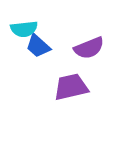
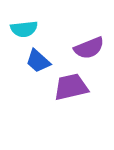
blue trapezoid: moved 15 px down
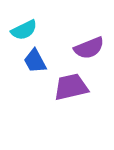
cyan semicircle: moved 1 px down; rotated 20 degrees counterclockwise
blue trapezoid: moved 3 px left; rotated 20 degrees clockwise
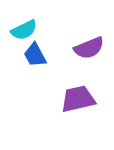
blue trapezoid: moved 6 px up
purple trapezoid: moved 7 px right, 12 px down
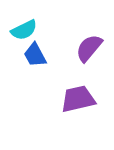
purple semicircle: rotated 152 degrees clockwise
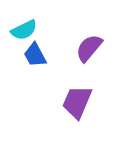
purple trapezoid: moved 1 px left, 3 px down; rotated 54 degrees counterclockwise
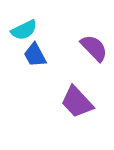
purple semicircle: moved 5 px right; rotated 96 degrees clockwise
purple trapezoid: rotated 66 degrees counterclockwise
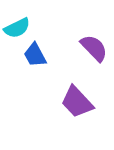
cyan semicircle: moved 7 px left, 2 px up
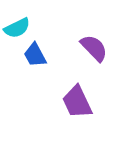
purple trapezoid: rotated 18 degrees clockwise
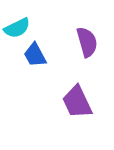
purple semicircle: moved 7 px left, 6 px up; rotated 28 degrees clockwise
